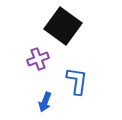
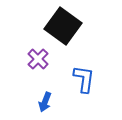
purple cross: rotated 25 degrees counterclockwise
blue L-shape: moved 7 px right, 2 px up
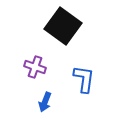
purple cross: moved 3 px left, 8 px down; rotated 25 degrees counterclockwise
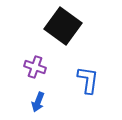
blue L-shape: moved 4 px right, 1 px down
blue arrow: moved 7 px left
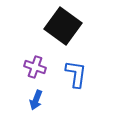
blue L-shape: moved 12 px left, 6 px up
blue arrow: moved 2 px left, 2 px up
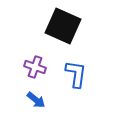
black square: rotated 12 degrees counterclockwise
blue arrow: rotated 72 degrees counterclockwise
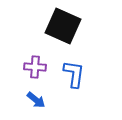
purple cross: rotated 15 degrees counterclockwise
blue L-shape: moved 2 px left
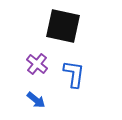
black square: rotated 12 degrees counterclockwise
purple cross: moved 2 px right, 3 px up; rotated 35 degrees clockwise
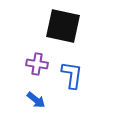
purple cross: rotated 30 degrees counterclockwise
blue L-shape: moved 2 px left, 1 px down
